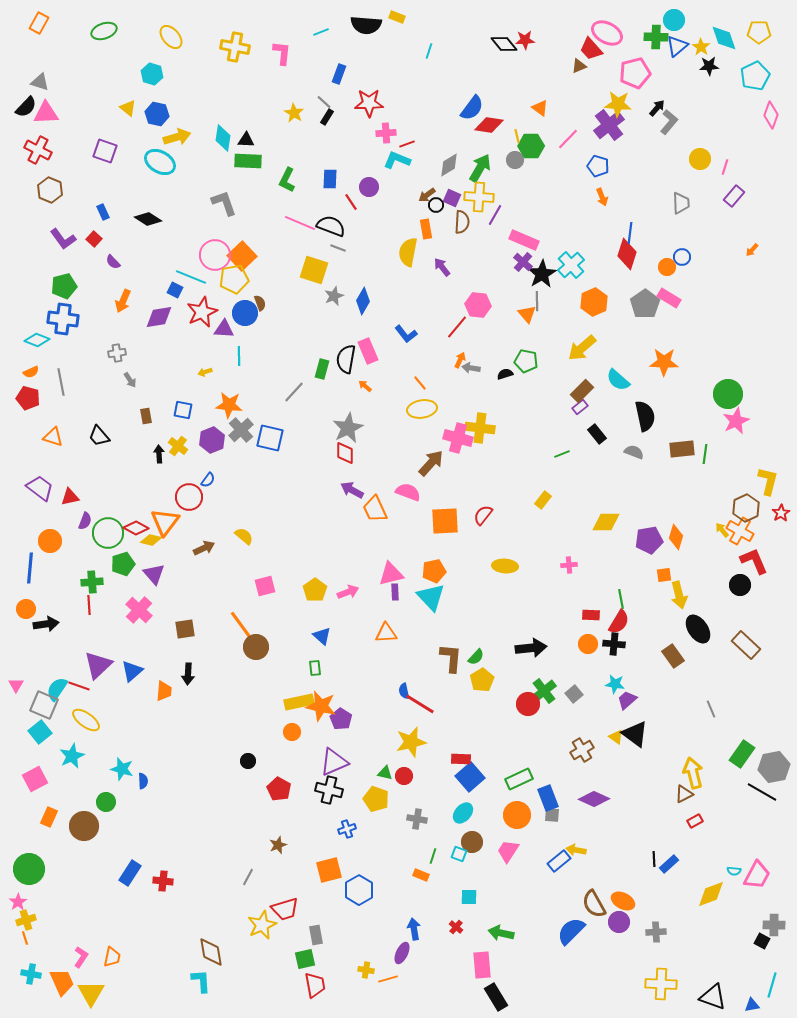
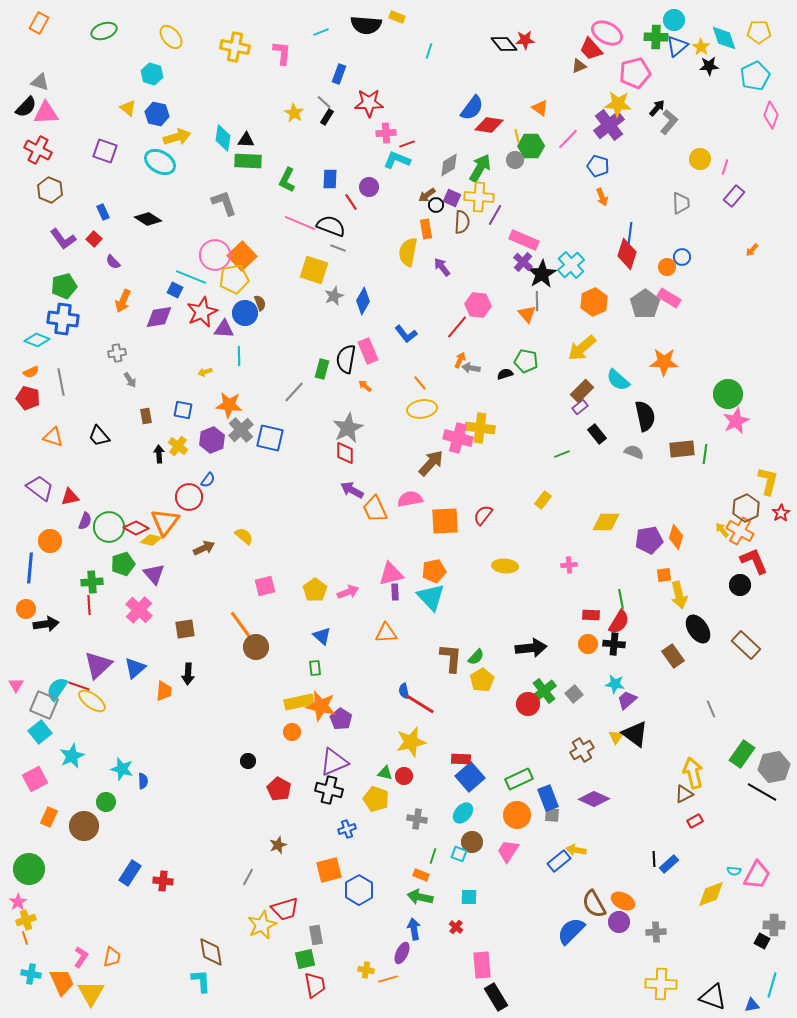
pink semicircle at (408, 492): moved 2 px right, 7 px down; rotated 30 degrees counterclockwise
green circle at (108, 533): moved 1 px right, 6 px up
blue triangle at (132, 671): moved 3 px right, 3 px up
yellow ellipse at (86, 720): moved 6 px right, 19 px up
yellow triangle at (616, 737): rotated 28 degrees clockwise
green arrow at (501, 933): moved 81 px left, 36 px up
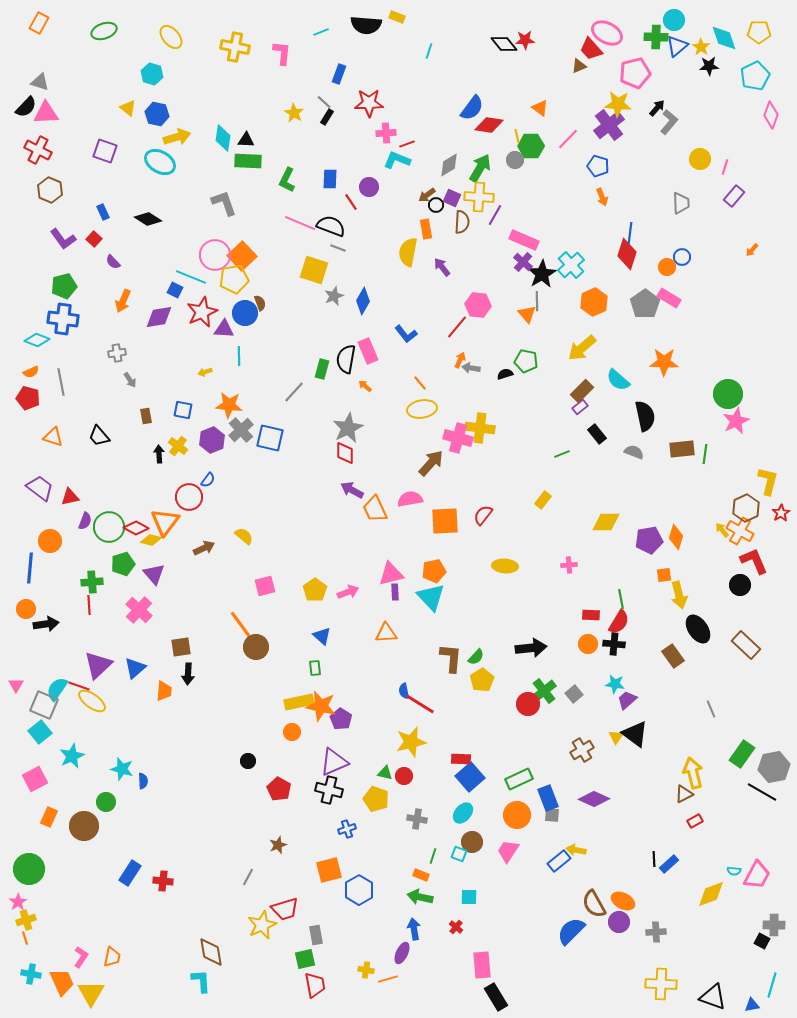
brown square at (185, 629): moved 4 px left, 18 px down
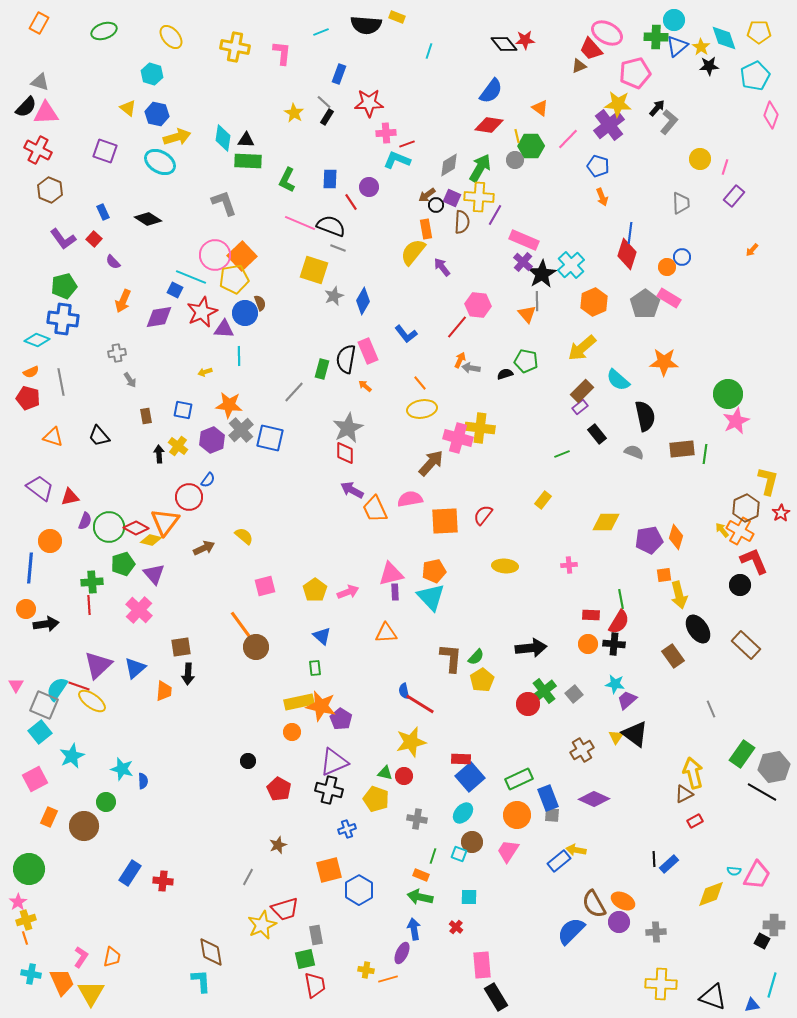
blue semicircle at (472, 108): moved 19 px right, 17 px up
yellow semicircle at (408, 252): moved 5 px right; rotated 28 degrees clockwise
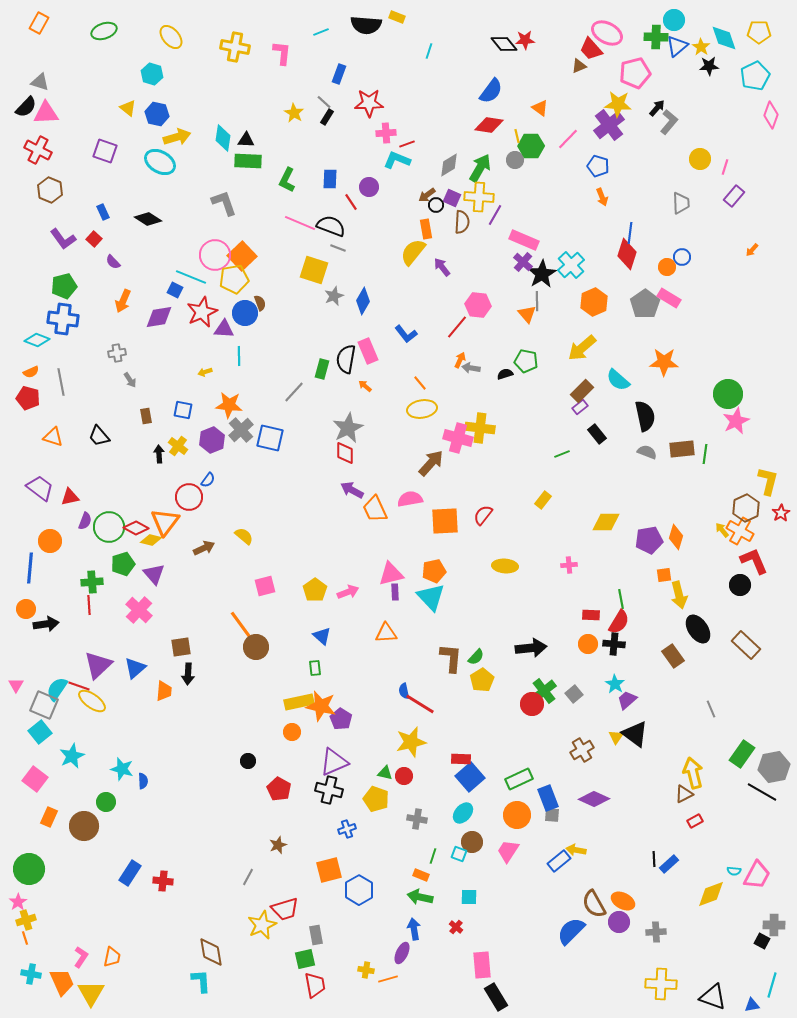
gray semicircle at (634, 452): moved 13 px right
cyan star at (615, 684): rotated 24 degrees clockwise
red circle at (528, 704): moved 4 px right
pink square at (35, 779): rotated 25 degrees counterclockwise
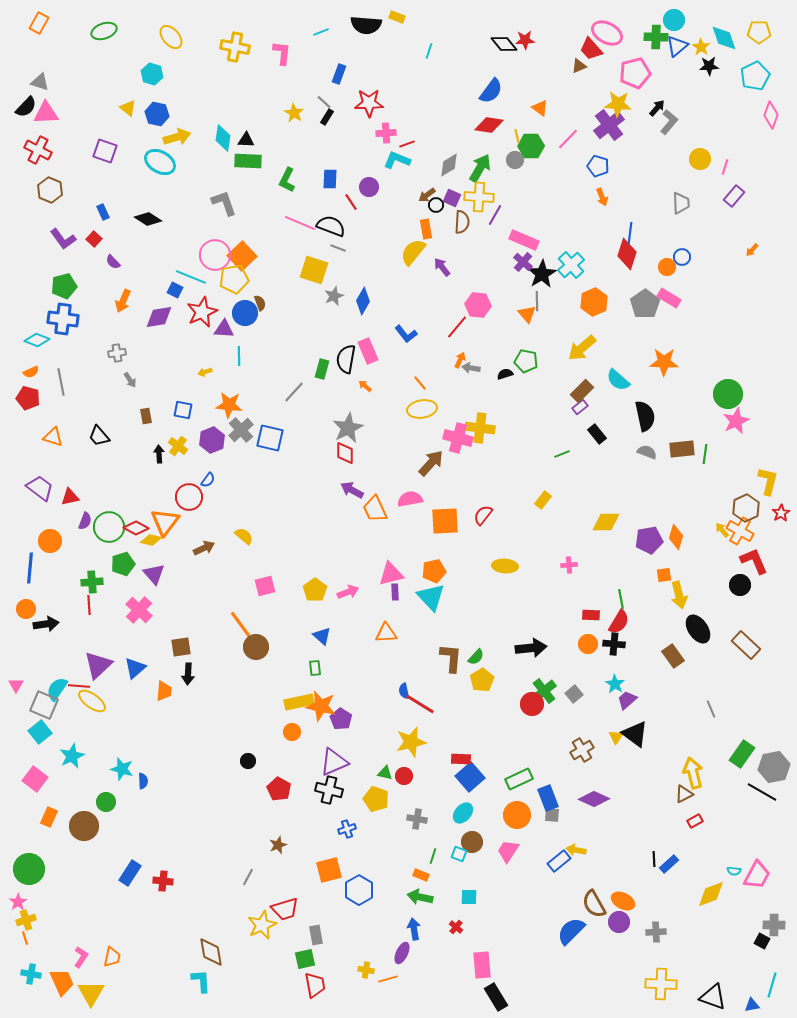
red line at (79, 686): rotated 15 degrees counterclockwise
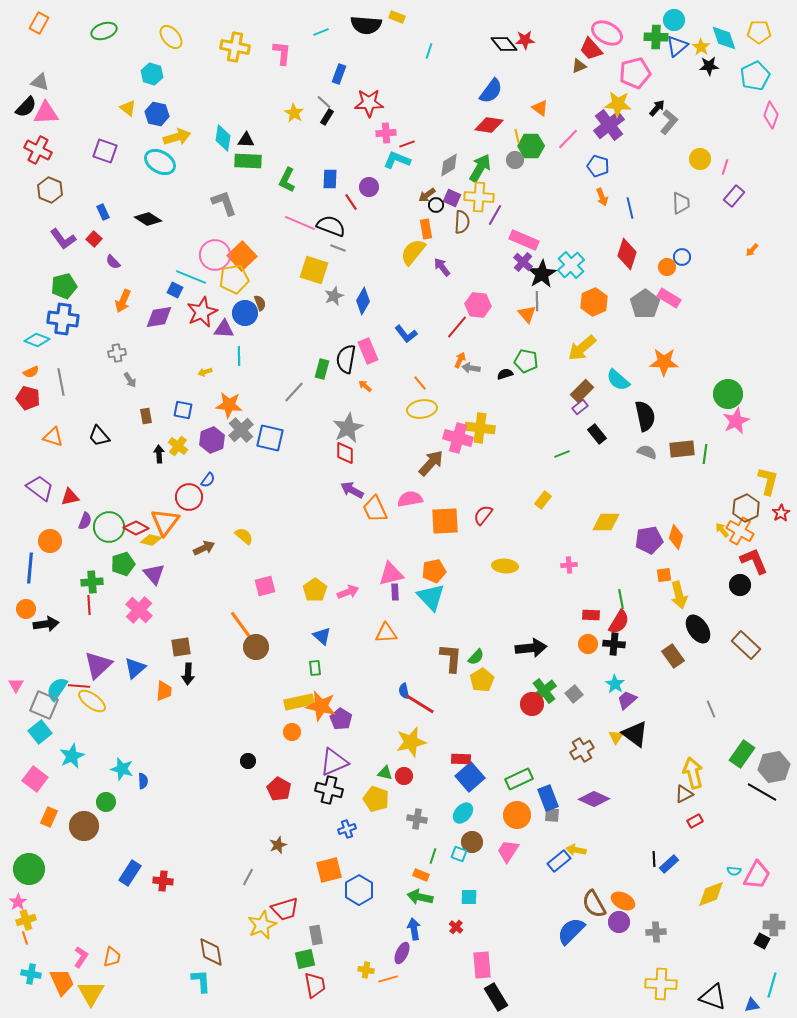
blue line at (630, 233): moved 25 px up; rotated 20 degrees counterclockwise
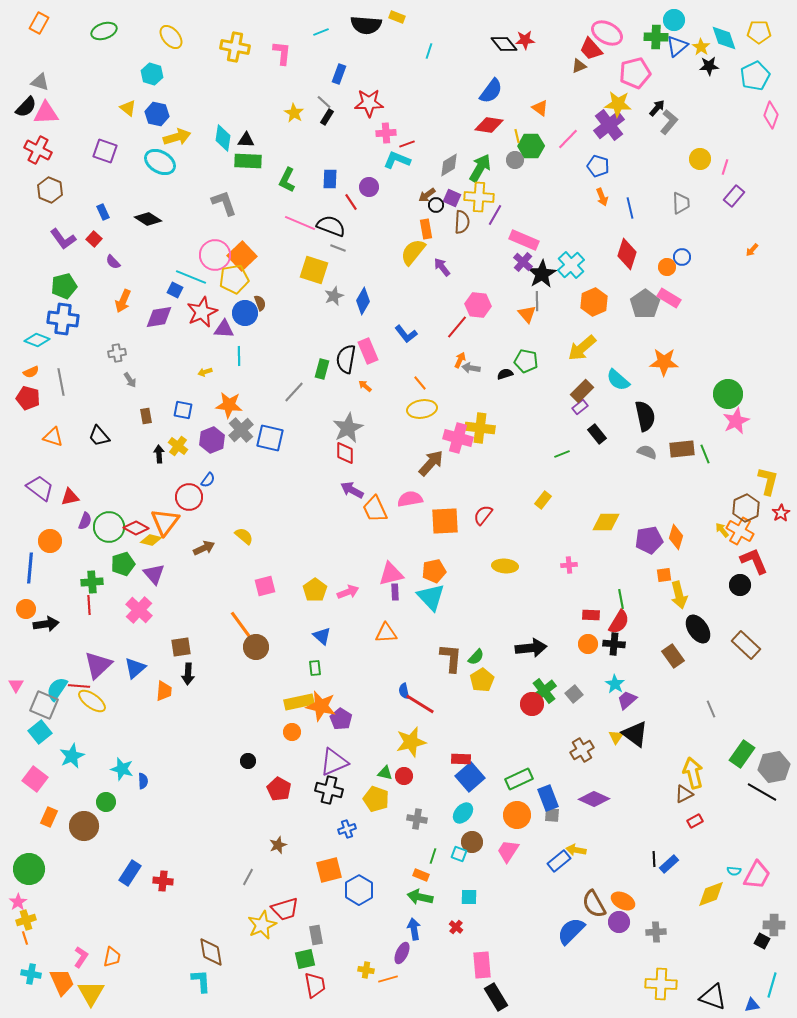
green line at (705, 454): rotated 30 degrees counterclockwise
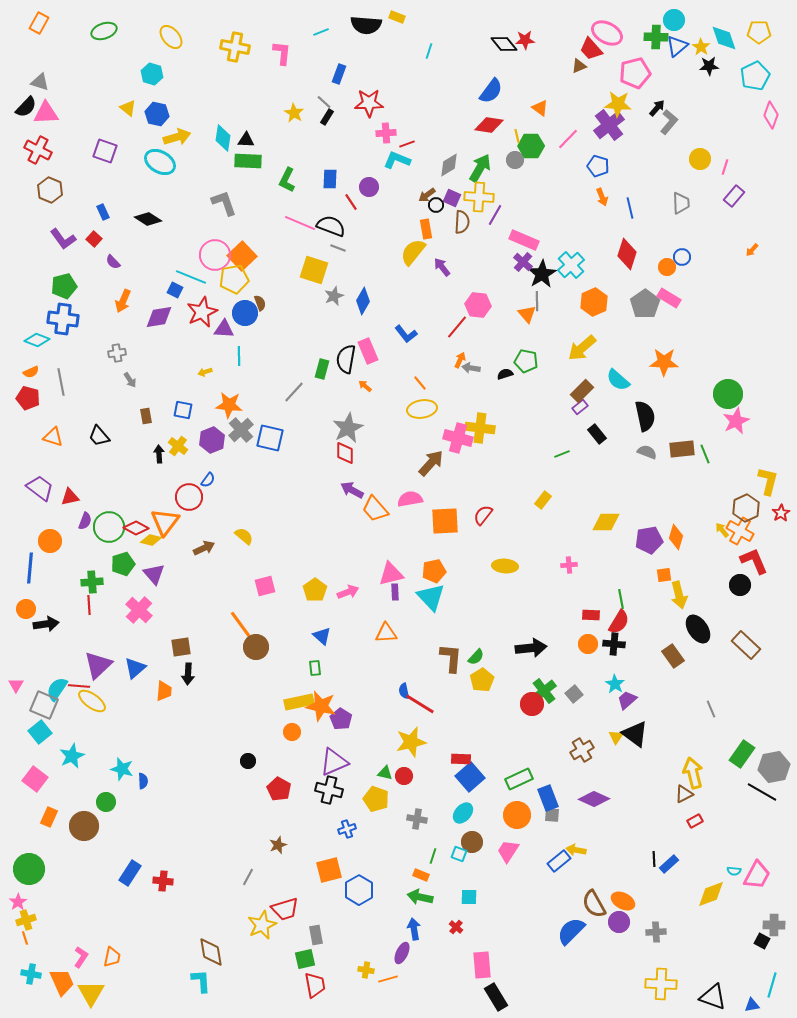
orange trapezoid at (375, 509): rotated 16 degrees counterclockwise
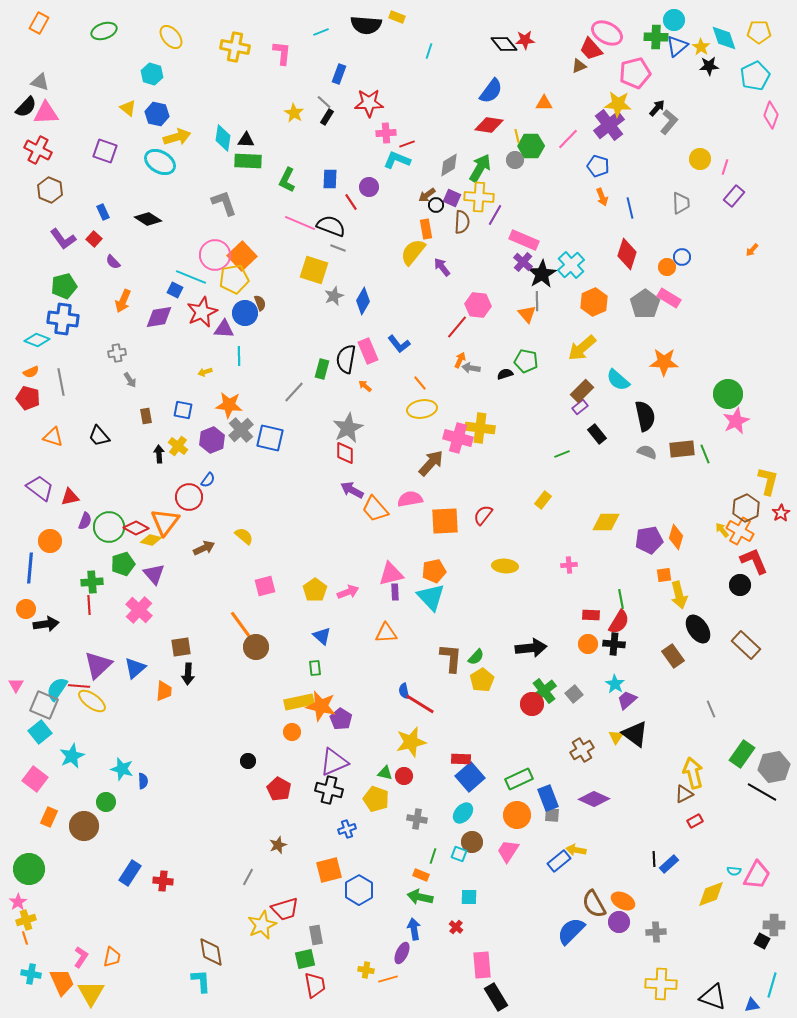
orange triangle at (540, 108): moved 4 px right, 5 px up; rotated 36 degrees counterclockwise
blue L-shape at (406, 334): moved 7 px left, 10 px down
